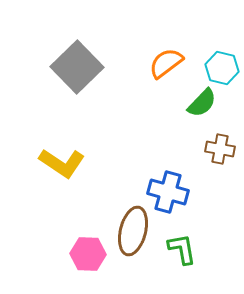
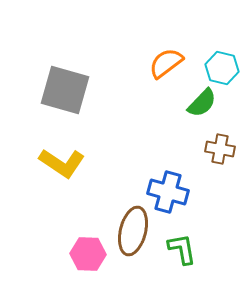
gray square: moved 12 px left, 23 px down; rotated 30 degrees counterclockwise
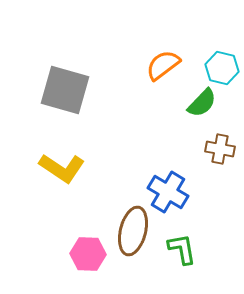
orange semicircle: moved 3 px left, 2 px down
yellow L-shape: moved 5 px down
blue cross: rotated 15 degrees clockwise
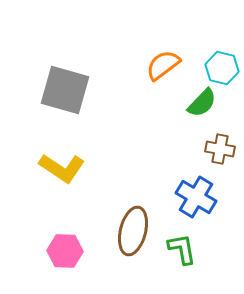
blue cross: moved 28 px right, 5 px down
pink hexagon: moved 23 px left, 3 px up
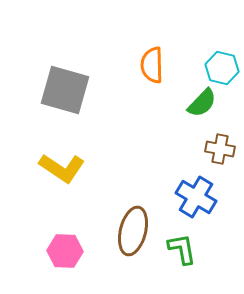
orange semicircle: moved 11 px left; rotated 54 degrees counterclockwise
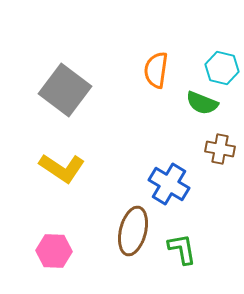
orange semicircle: moved 4 px right, 5 px down; rotated 9 degrees clockwise
gray square: rotated 21 degrees clockwise
green semicircle: rotated 68 degrees clockwise
blue cross: moved 27 px left, 13 px up
pink hexagon: moved 11 px left
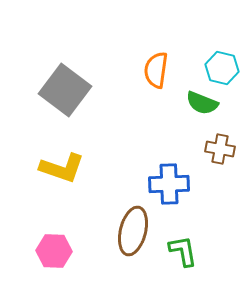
yellow L-shape: rotated 15 degrees counterclockwise
blue cross: rotated 33 degrees counterclockwise
green L-shape: moved 1 px right, 2 px down
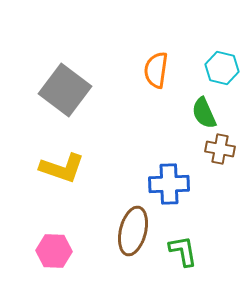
green semicircle: moved 2 px right, 10 px down; rotated 44 degrees clockwise
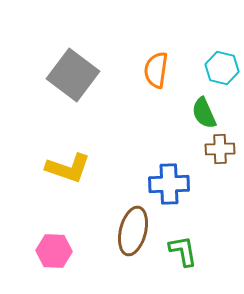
gray square: moved 8 px right, 15 px up
brown cross: rotated 12 degrees counterclockwise
yellow L-shape: moved 6 px right
